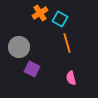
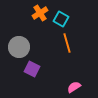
cyan square: moved 1 px right
pink semicircle: moved 3 px right, 9 px down; rotated 72 degrees clockwise
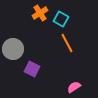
orange line: rotated 12 degrees counterclockwise
gray circle: moved 6 px left, 2 px down
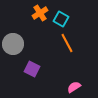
gray circle: moved 5 px up
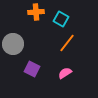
orange cross: moved 4 px left, 1 px up; rotated 28 degrees clockwise
orange line: rotated 66 degrees clockwise
pink semicircle: moved 9 px left, 14 px up
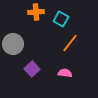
orange line: moved 3 px right
purple square: rotated 21 degrees clockwise
pink semicircle: rotated 40 degrees clockwise
